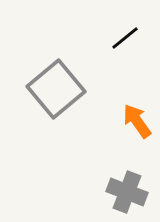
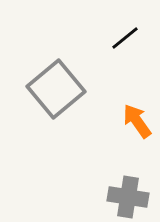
gray cross: moved 1 px right, 5 px down; rotated 12 degrees counterclockwise
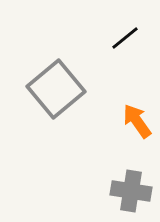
gray cross: moved 3 px right, 6 px up
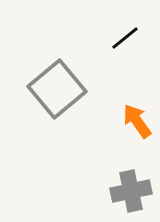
gray square: moved 1 px right
gray cross: rotated 21 degrees counterclockwise
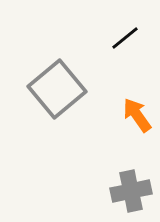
orange arrow: moved 6 px up
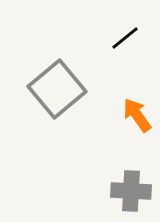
gray cross: rotated 15 degrees clockwise
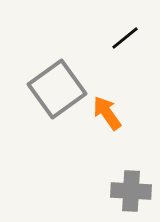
gray square: rotated 4 degrees clockwise
orange arrow: moved 30 px left, 2 px up
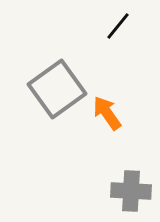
black line: moved 7 px left, 12 px up; rotated 12 degrees counterclockwise
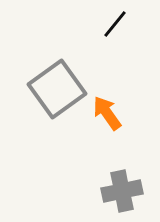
black line: moved 3 px left, 2 px up
gray cross: moved 9 px left; rotated 15 degrees counterclockwise
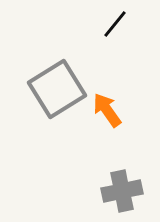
gray square: rotated 4 degrees clockwise
orange arrow: moved 3 px up
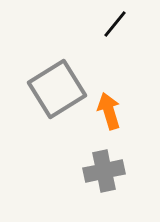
orange arrow: moved 2 px right, 1 px down; rotated 18 degrees clockwise
gray cross: moved 18 px left, 20 px up
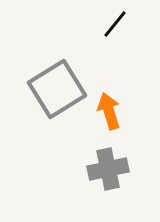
gray cross: moved 4 px right, 2 px up
